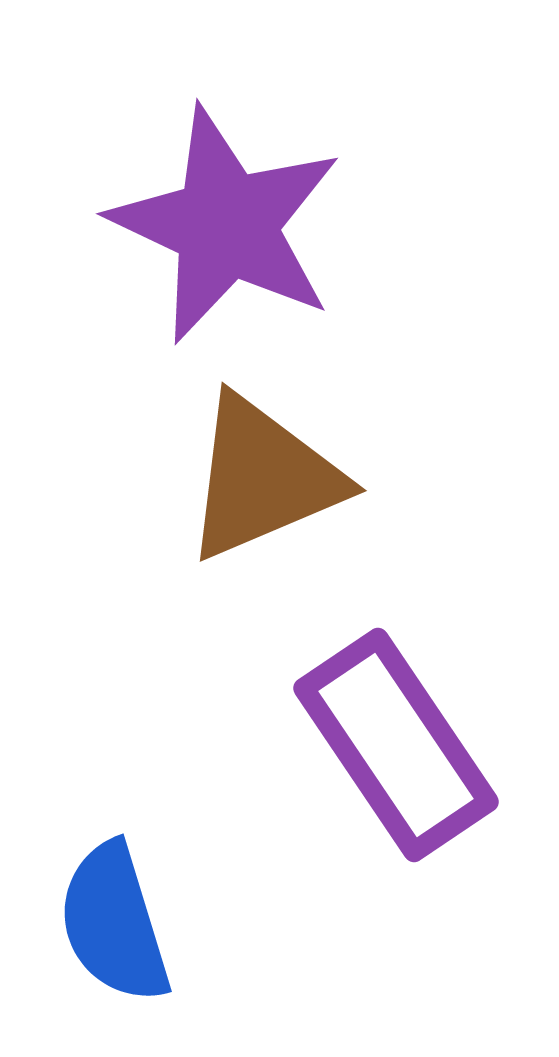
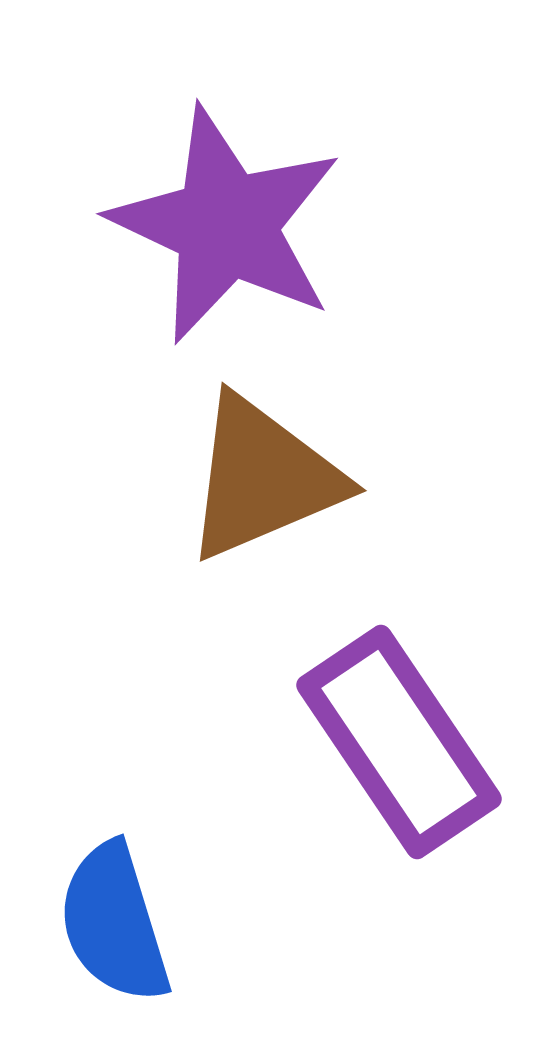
purple rectangle: moved 3 px right, 3 px up
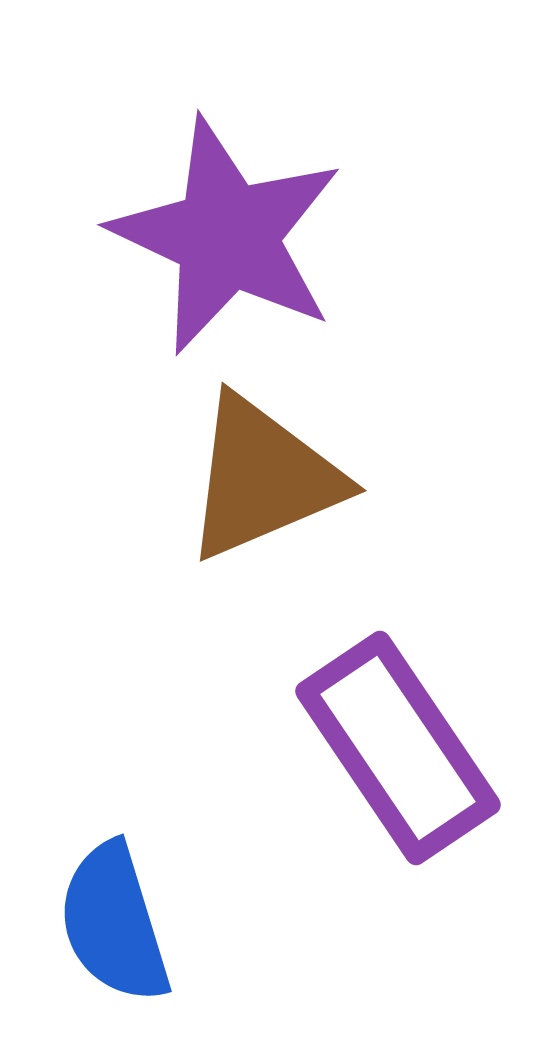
purple star: moved 1 px right, 11 px down
purple rectangle: moved 1 px left, 6 px down
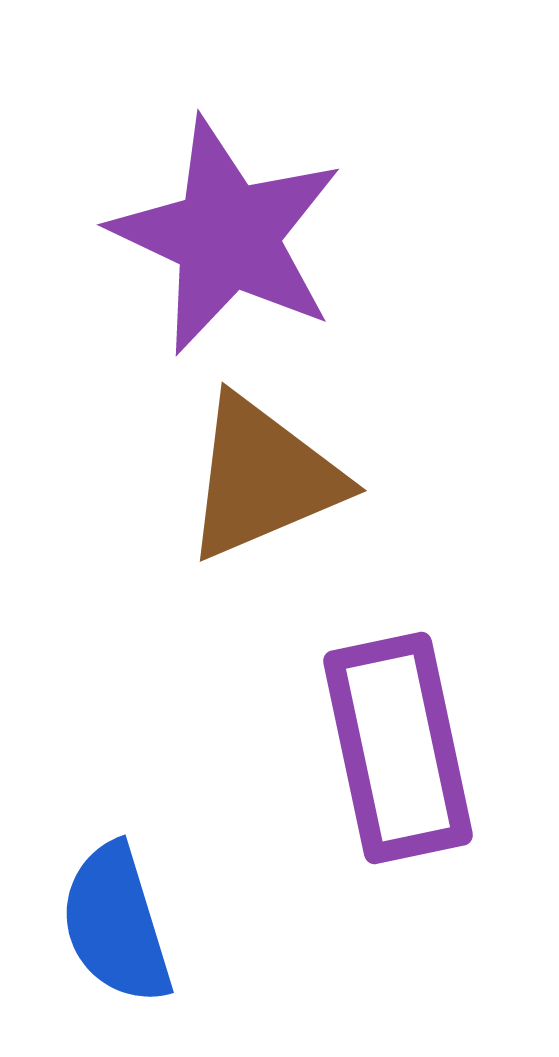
purple rectangle: rotated 22 degrees clockwise
blue semicircle: moved 2 px right, 1 px down
